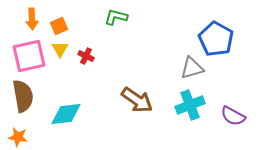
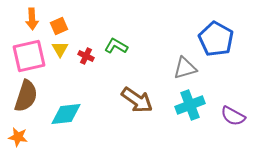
green L-shape: moved 29 px down; rotated 15 degrees clockwise
gray triangle: moved 7 px left
brown semicircle: moved 3 px right; rotated 28 degrees clockwise
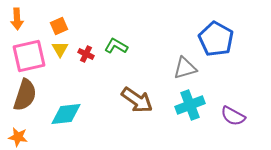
orange arrow: moved 15 px left
red cross: moved 2 px up
brown semicircle: moved 1 px left, 1 px up
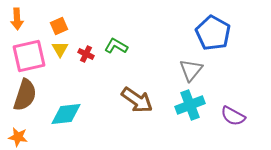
blue pentagon: moved 3 px left, 6 px up
gray triangle: moved 6 px right, 2 px down; rotated 35 degrees counterclockwise
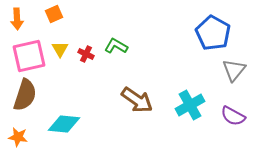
orange square: moved 5 px left, 12 px up
gray triangle: moved 43 px right
cyan cross: rotated 8 degrees counterclockwise
cyan diamond: moved 2 px left, 10 px down; rotated 12 degrees clockwise
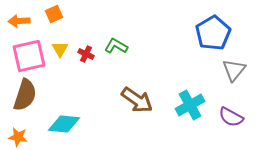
orange arrow: moved 2 px right, 2 px down; rotated 90 degrees clockwise
blue pentagon: rotated 12 degrees clockwise
purple semicircle: moved 2 px left, 1 px down
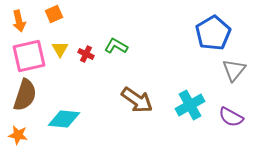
orange arrow: rotated 100 degrees counterclockwise
cyan diamond: moved 5 px up
orange star: moved 2 px up
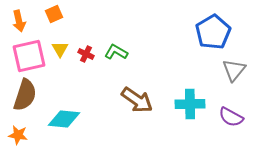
blue pentagon: moved 1 px up
green L-shape: moved 6 px down
cyan cross: moved 1 px up; rotated 28 degrees clockwise
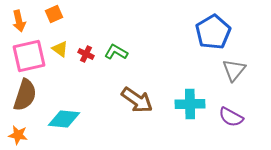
yellow triangle: rotated 24 degrees counterclockwise
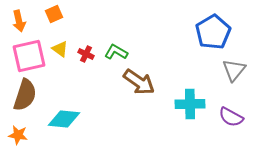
brown arrow: moved 2 px right, 18 px up
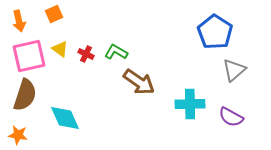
blue pentagon: moved 2 px right; rotated 8 degrees counterclockwise
gray triangle: rotated 10 degrees clockwise
cyan diamond: moved 1 px right, 1 px up; rotated 60 degrees clockwise
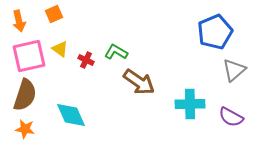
blue pentagon: rotated 16 degrees clockwise
red cross: moved 6 px down
cyan diamond: moved 6 px right, 3 px up
orange star: moved 7 px right, 6 px up
